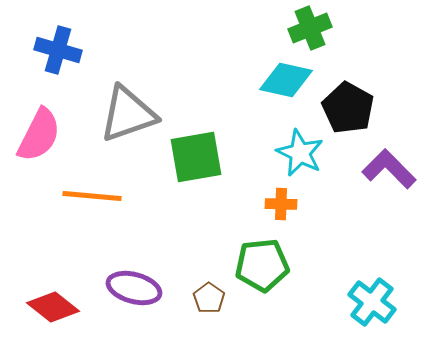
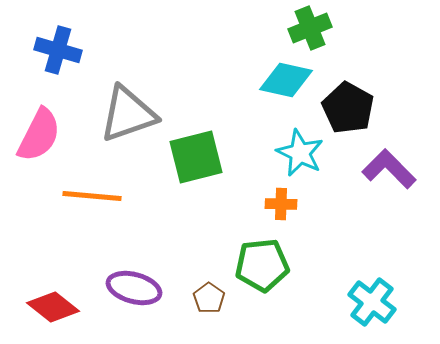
green square: rotated 4 degrees counterclockwise
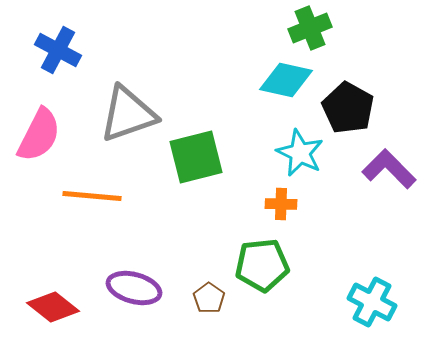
blue cross: rotated 12 degrees clockwise
cyan cross: rotated 9 degrees counterclockwise
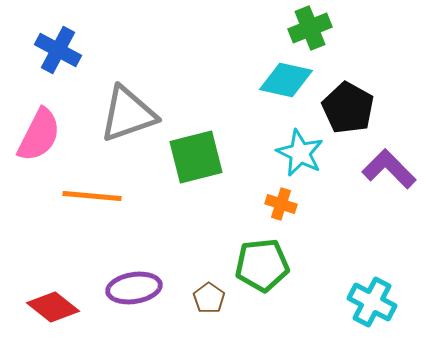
orange cross: rotated 16 degrees clockwise
purple ellipse: rotated 24 degrees counterclockwise
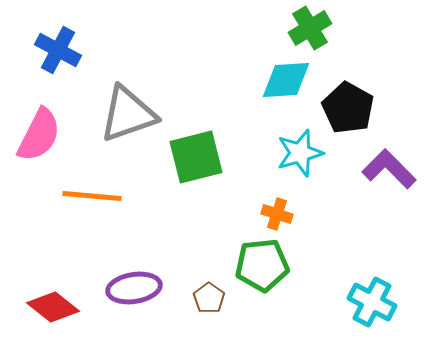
green cross: rotated 9 degrees counterclockwise
cyan diamond: rotated 16 degrees counterclockwise
cyan star: rotated 30 degrees clockwise
orange cross: moved 4 px left, 10 px down
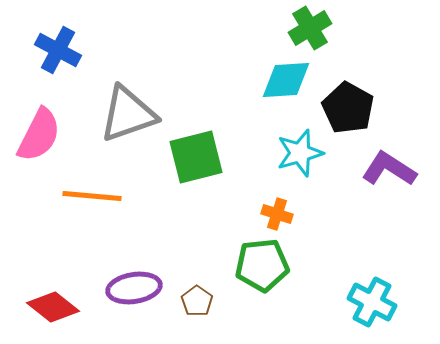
purple L-shape: rotated 12 degrees counterclockwise
brown pentagon: moved 12 px left, 3 px down
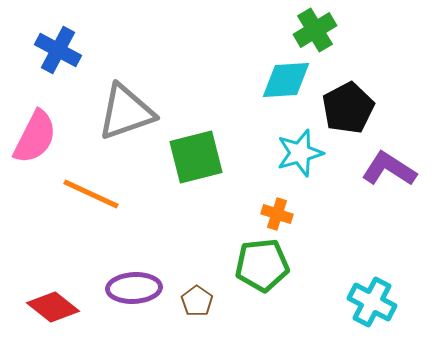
green cross: moved 5 px right, 2 px down
black pentagon: rotated 15 degrees clockwise
gray triangle: moved 2 px left, 2 px up
pink semicircle: moved 4 px left, 2 px down
orange line: moved 1 px left, 2 px up; rotated 20 degrees clockwise
purple ellipse: rotated 6 degrees clockwise
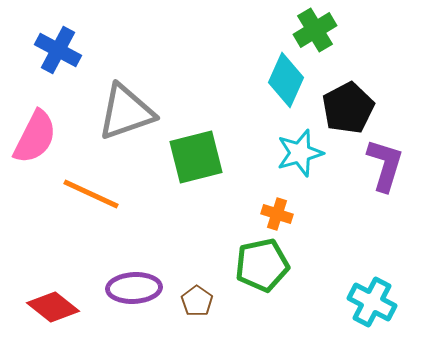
cyan diamond: rotated 62 degrees counterclockwise
purple L-shape: moved 4 px left, 4 px up; rotated 74 degrees clockwise
green pentagon: rotated 6 degrees counterclockwise
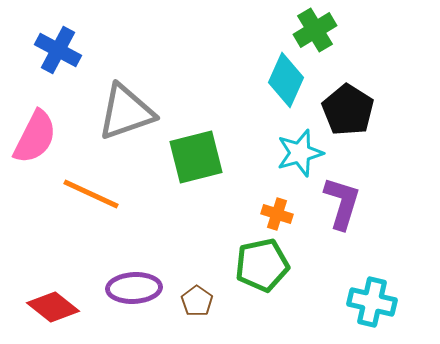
black pentagon: moved 2 px down; rotated 12 degrees counterclockwise
purple L-shape: moved 43 px left, 38 px down
cyan cross: rotated 15 degrees counterclockwise
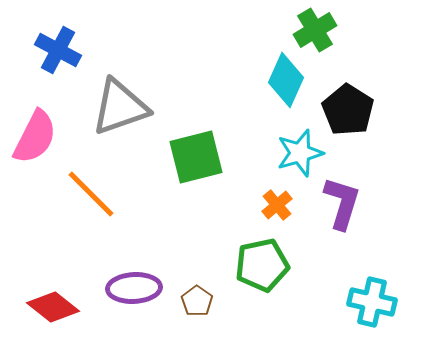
gray triangle: moved 6 px left, 5 px up
orange line: rotated 20 degrees clockwise
orange cross: moved 9 px up; rotated 32 degrees clockwise
